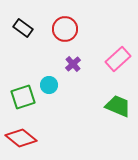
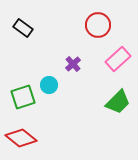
red circle: moved 33 px right, 4 px up
green trapezoid: moved 4 px up; rotated 112 degrees clockwise
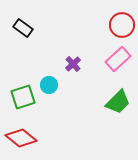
red circle: moved 24 px right
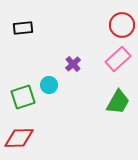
black rectangle: rotated 42 degrees counterclockwise
green trapezoid: rotated 16 degrees counterclockwise
red diamond: moved 2 px left; rotated 40 degrees counterclockwise
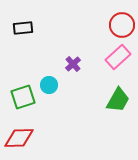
pink rectangle: moved 2 px up
green trapezoid: moved 2 px up
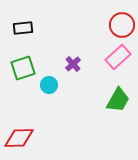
green square: moved 29 px up
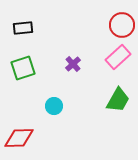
cyan circle: moved 5 px right, 21 px down
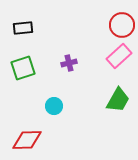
pink rectangle: moved 1 px right, 1 px up
purple cross: moved 4 px left, 1 px up; rotated 28 degrees clockwise
red diamond: moved 8 px right, 2 px down
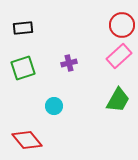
red diamond: rotated 52 degrees clockwise
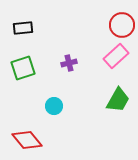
pink rectangle: moved 3 px left
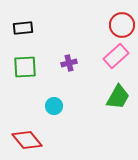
green square: moved 2 px right, 1 px up; rotated 15 degrees clockwise
green trapezoid: moved 3 px up
